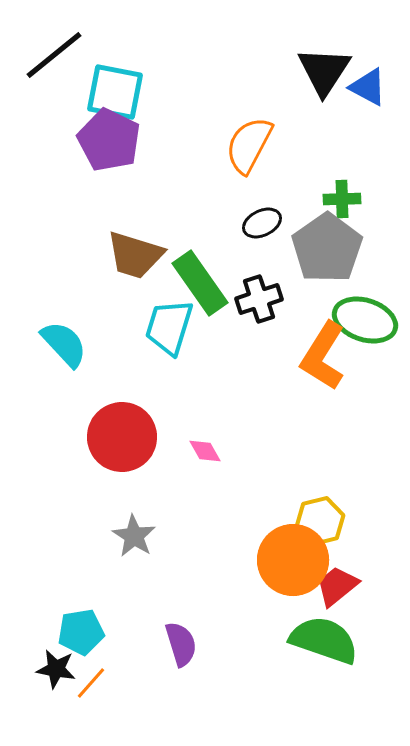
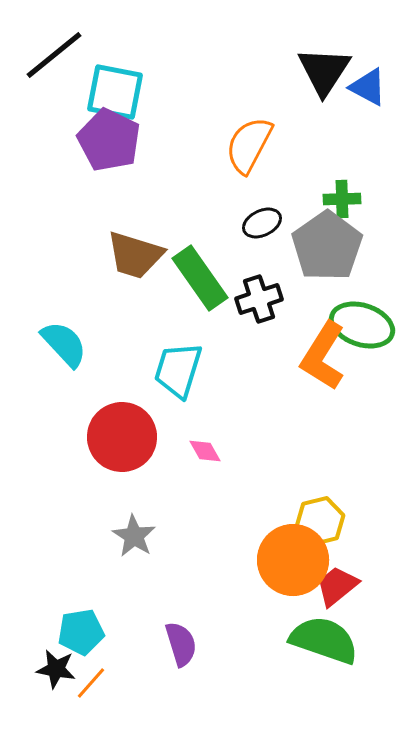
gray pentagon: moved 2 px up
green rectangle: moved 5 px up
green ellipse: moved 3 px left, 5 px down
cyan trapezoid: moved 9 px right, 43 px down
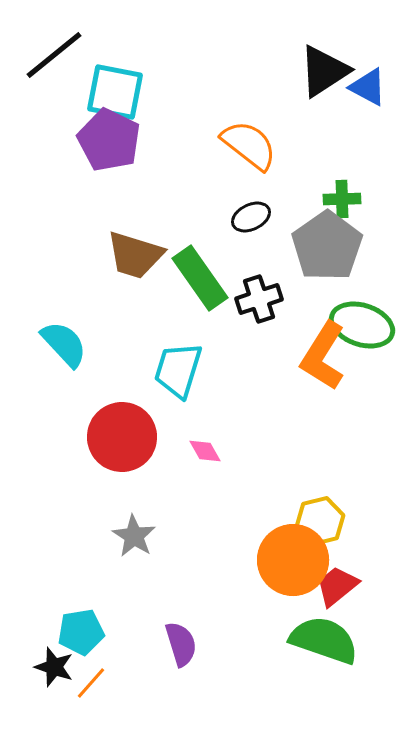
black triangle: rotated 24 degrees clockwise
orange semicircle: rotated 100 degrees clockwise
black ellipse: moved 11 px left, 6 px up
black star: moved 2 px left, 2 px up; rotated 9 degrees clockwise
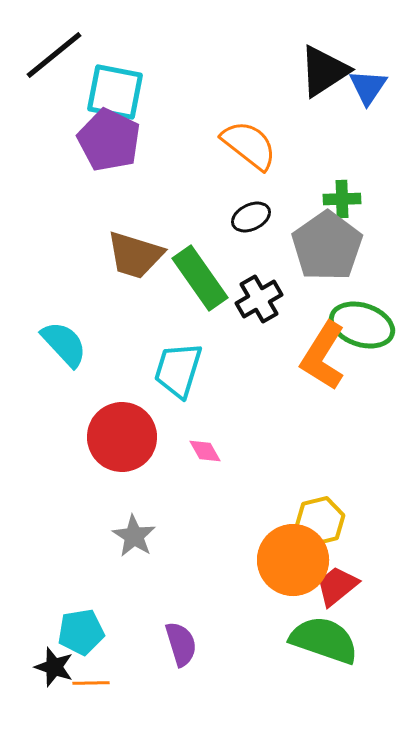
blue triangle: rotated 36 degrees clockwise
black cross: rotated 12 degrees counterclockwise
orange line: rotated 48 degrees clockwise
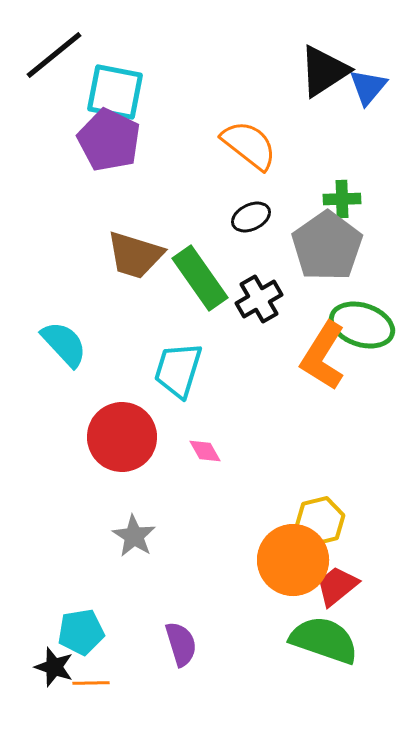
blue triangle: rotated 6 degrees clockwise
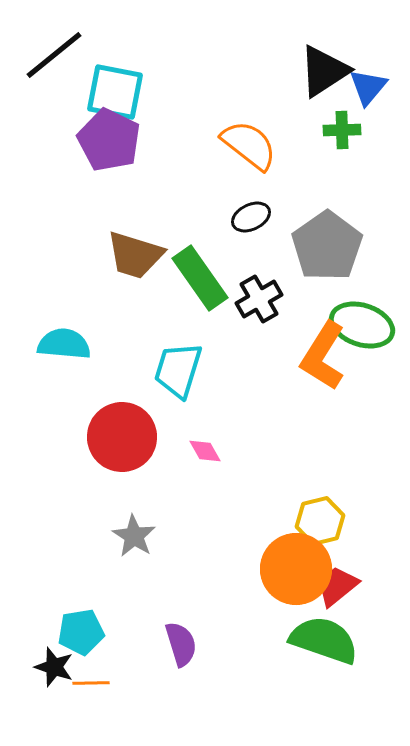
green cross: moved 69 px up
cyan semicircle: rotated 42 degrees counterclockwise
orange circle: moved 3 px right, 9 px down
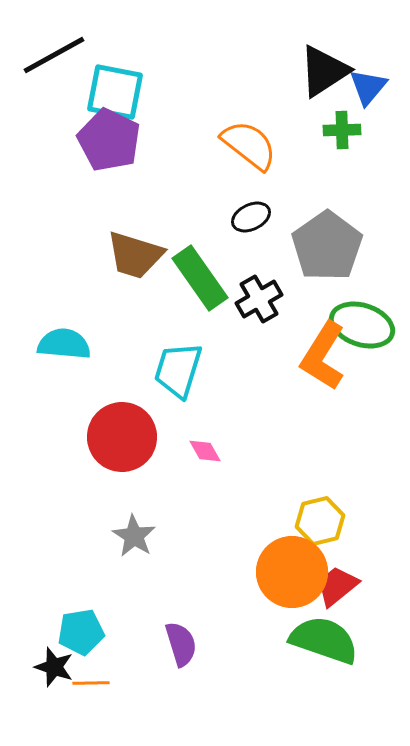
black line: rotated 10 degrees clockwise
orange circle: moved 4 px left, 3 px down
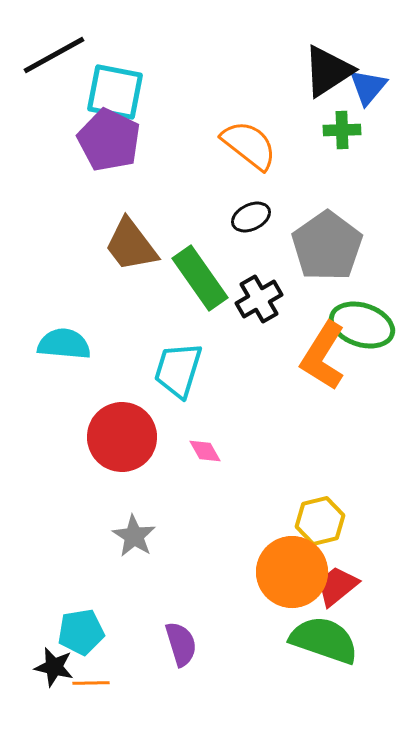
black triangle: moved 4 px right
brown trapezoid: moved 4 px left, 10 px up; rotated 36 degrees clockwise
black star: rotated 6 degrees counterclockwise
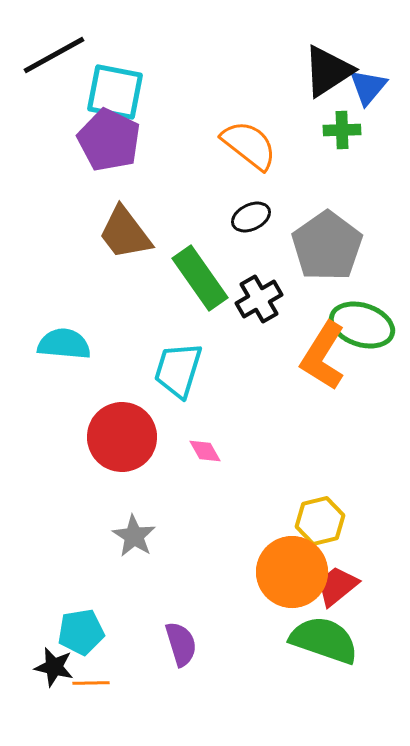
brown trapezoid: moved 6 px left, 12 px up
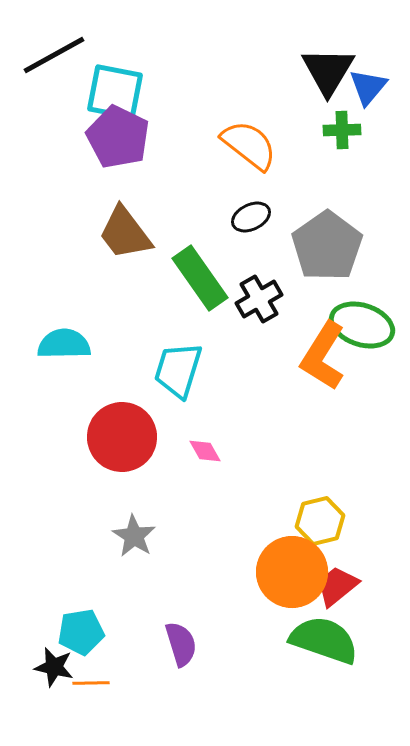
black triangle: rotated 26 degrees counterclockwise
purple pentagon: moved 9 px right, 3 px up
cyan semicircle: rotated 6 degrees counterclockwise
